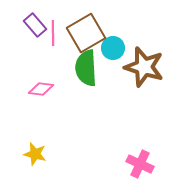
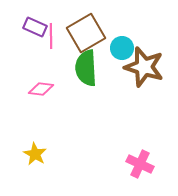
purple rectangle: moved 2 px down; rotated 25 degrees counterclockwise
pink line: moved 2 px left, 3 px down
cyan circle: moved 9 px right
yellow star: rotated 15 degrees clockwise
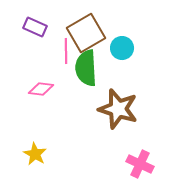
pink line: moved 15 px right, 15 px down
brown star: moved 26 px left, 42 px down
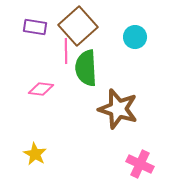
purple rectangle: rotated 15 degrees counterclockwise
brown square: moved 8 px left, 7 px up; rotated 12 degrees counterclockwise
cyan circle: moved 13 px right, 11 px up
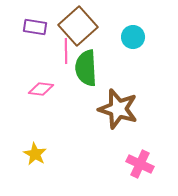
cyan circle: moved 2 px left
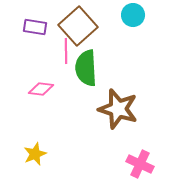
cyan circle: moved 22 px up
yellow star: rotated 20 degrees clockwise
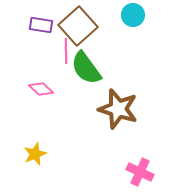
purple rectangle: moved 6 px right, 2 px up
green semicircle: rotated 33 degrees counterclockwise
pink diamond: rotated 35 degrees clockwise
pink cross: moved 8 px down
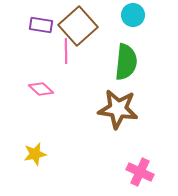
green semicircle: moved 40 px right, 6 px up; rotated 138 degrees counterclockwise
brown star: rotated 9 degrees counterclockwise
yellow star: rotated 10 degrees clockwise
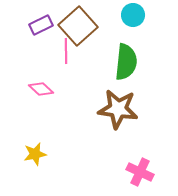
purple rectangle: rotated 35 degrees counterclockwise
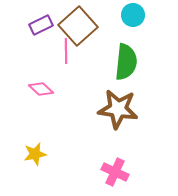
pink cross: moved 25 px left
